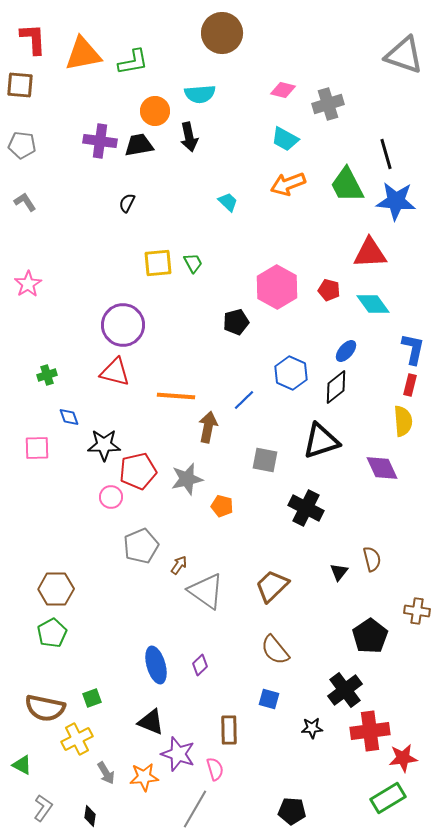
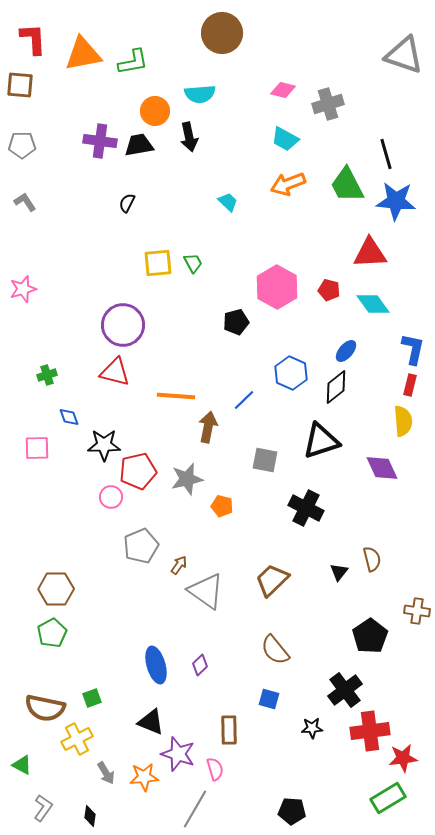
gray pentagon at (22, 145): rotated 8 degrees counterclockwise
pink star at (28, 284): moved 5 px left, 5 px down; rotated 16 degrees clockwise
brown trapezoid at (272, 586): moved 6 px up
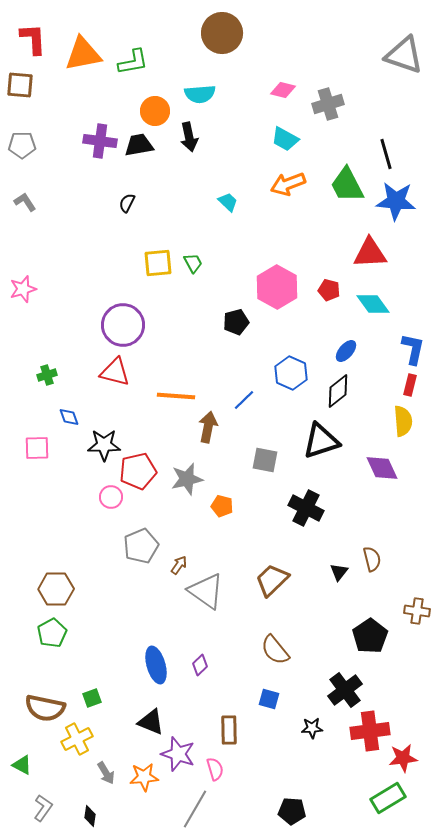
black diamond at (336, 387): moved 2 px right, 4 px down
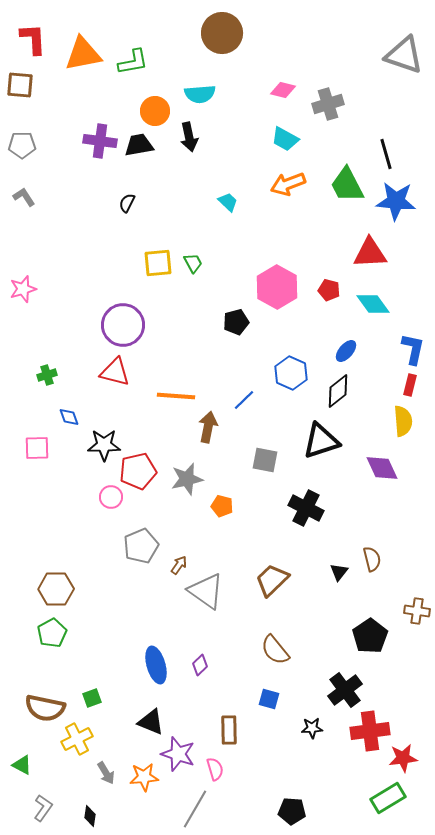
gray L-shape at (25, 202): moved 1 px left, 5 px up
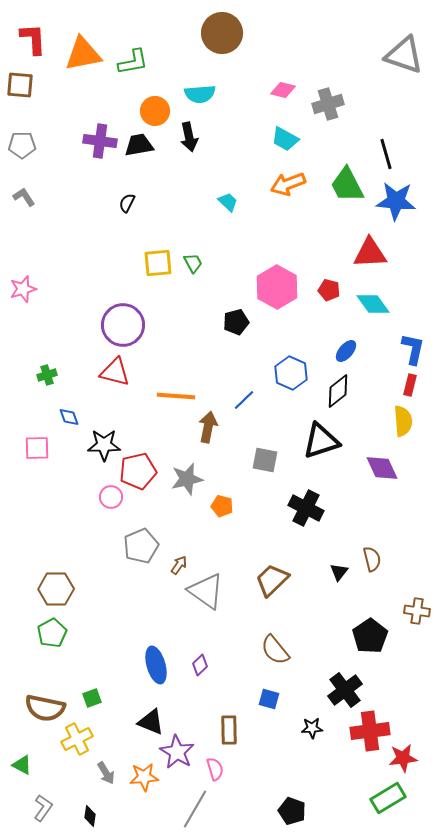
purple star at (178, 754): moved 1 px left, 2 px up; rotated 12 degrees clockwise
black pentagon at (292, 811): rotated 16 degrees clockwise
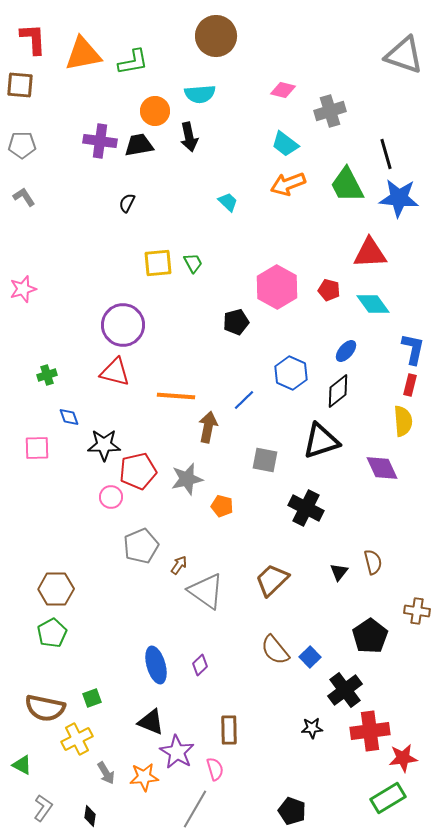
brown circle at (222, 33): moved 6 px left, 3 px down
gray cross at (328, 104): moved 2 px right, 7 px down
cyan trapezoid at (285, 139): moved 5 px down; rotated 8 degrees clockwise
blue star at (396, 201): moved 3 px right, 3 px up
brown semicircle at (372, 559): moved 1 px right, 3 px down
blue square at (269, 699): moved 41 px right, 42 px up; rotated 30 degrees clockwise
